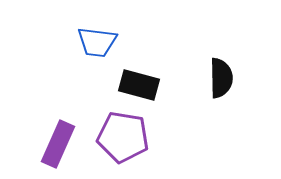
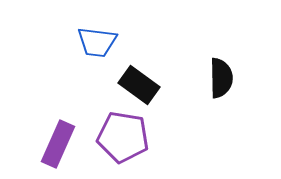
black rectangle: rotated 21 degrees clockwise
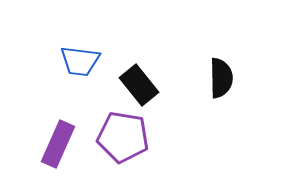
blue trapezoid: moved 17 px left, 19 px down
black rectangle: rotated 15 degrees clockwise
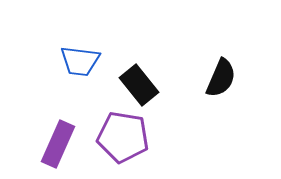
black semicircle: rotated 24 degrees clockwise
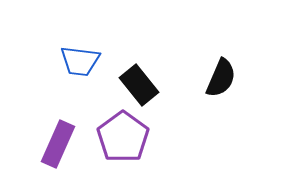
purple pentagon: rotated 27 degrees clockwise
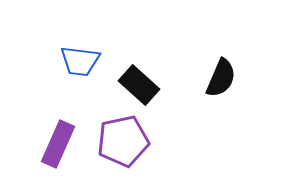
black rectangle: rotated 9 degrees counterclockwise
purple pentagon: moved 4 px down; rotated 24 degrees clockwise
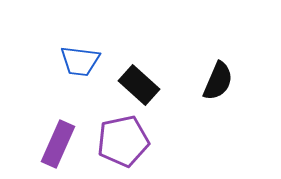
black semicircle: moved 3 px left, 3 px down
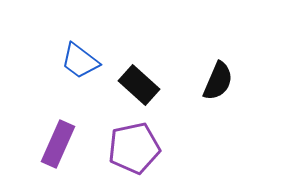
blue trapezoid: rotated 30 degrees clockwise
purple pentagon: moved 11 px right, 7 px down
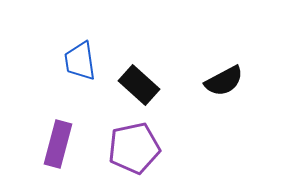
blue trapezoid: rotated 45 degrees clockwise
black semicircle: moved 6 px right; rotated 39 degrees clockwise
purple rectangle: rotated 9 degrees counterclockwise
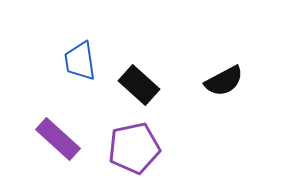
purple rectangle: moved 5 px up; rotated 63 degrees counterclockwise
